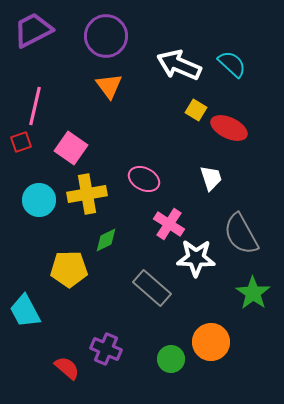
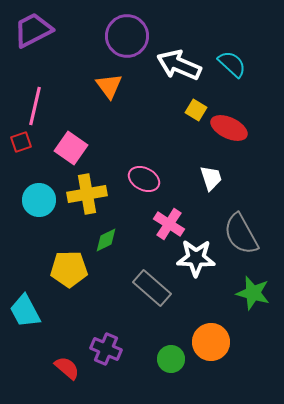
purple circle: moved 21 px right
green star: rotated 20 degrees counterclockwise
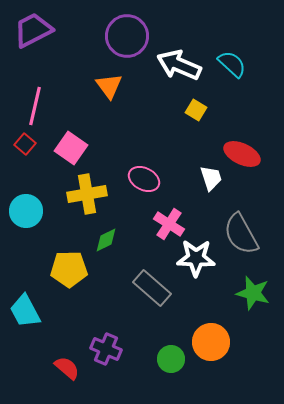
red ellipse: moved 13 px right, 26 px down
red square: moved 4 px right, 2 px down; rotated 30 degrees counterclockwise
cyan circle: moved 13 px left, 11 px down
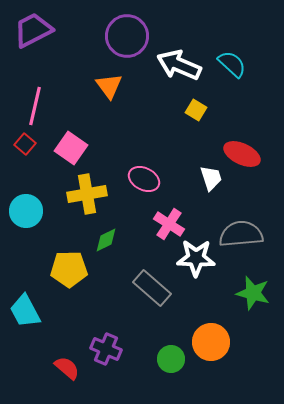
gray semicircle: rotated 114 degrees clockwise
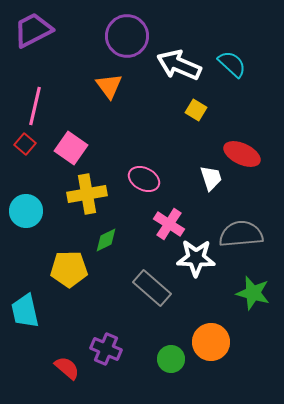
cyan trapezoid: rotated 15 degrees clockwise
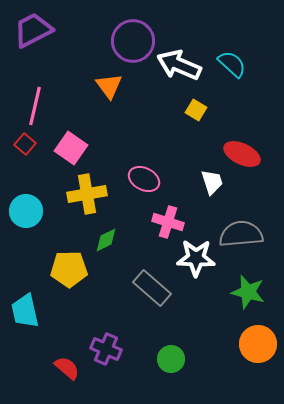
purple circle: moved 6 px right, 5 px down
white trapezoid: moved 1 px right, 4 px down
pink cross: moved 1 px left, 2 px up; rotated 16 degrees counterclockwise
green star: moved 5 px left, 1 px up
orange circle: moved 47 px right, 2 px down
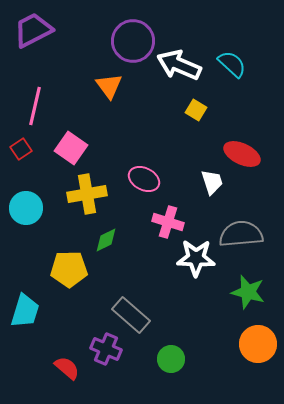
red square: moved 4 px left, 5 px down; rotated 15 degrees clockwise
cyan circle: moved 3 px up
gray rectangle: moved 21 px left, 27 px down
cyan trapezoid: rotated 150 degrees counterclockwise
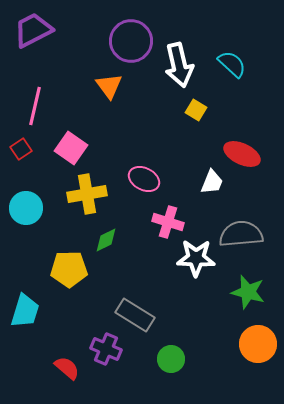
purple circle: moved 2 px left
white arrow: rotated 126 degrees counterclockwise
white trapezoid: rotated 40 degrees clockwise
gray rectangle: moved 4 px right; rotated 9 degrees counterclockwise
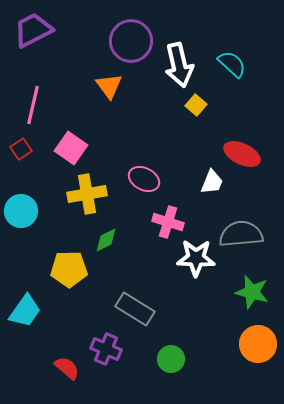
pink line: moved 2 px left, 1 px up
yellow square: moved 5 px up; rotated 10 degrees clockwise
cyan circle: moved 5 px left, 3 px down
green star: moved 4 px right
cyan trapezoid: rotated 18 degrees clockwise
gray rectangle: moved 6 px up
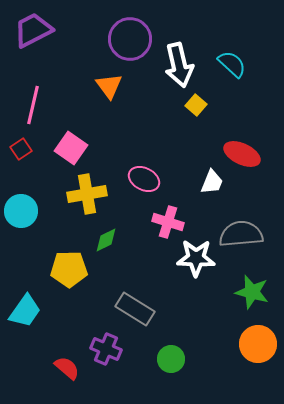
purple circle: moved 1 px left, 2 px up
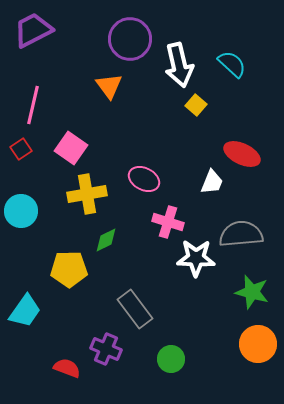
gray rectangle: rotated 21 degrees clockwise
red semicircle: rotated 20 degrees counterclockwise
